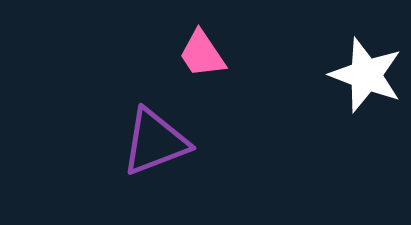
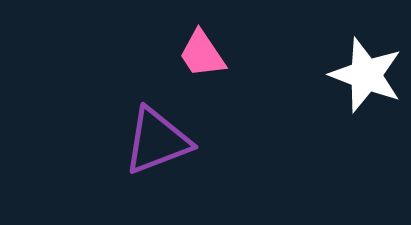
purple triangle: moved 2 px right, 1 px up
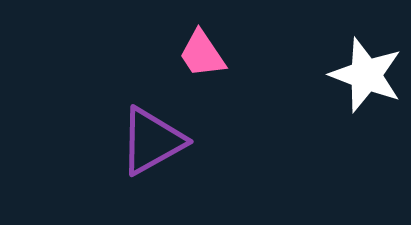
purple triangle: moved 5 px left; rotated 8 degrees counterclockwise
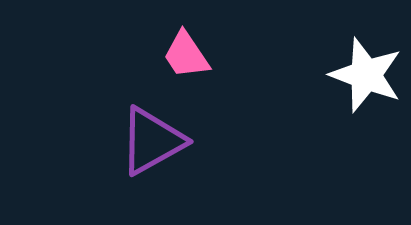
pink trapezoid: moved 16 px left, 1 px down
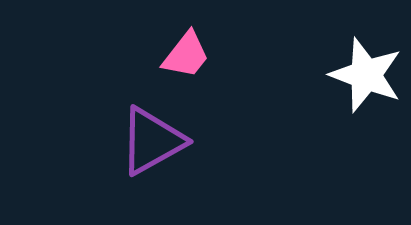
pink trapezoid: rotated 108 degrees counterclockwise
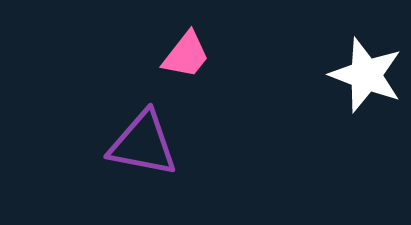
purple triangle: moved 9 px left, 3 px down; rotated 40 degrees clockwise
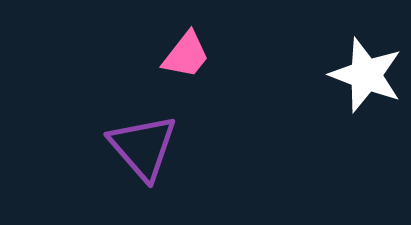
purple triangle: moved 3 px down; rotated 38 degrees clockwise
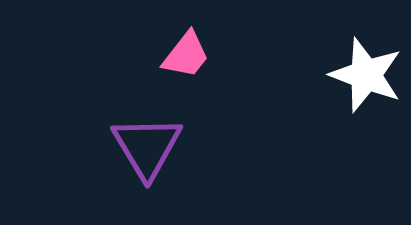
purple triangle: moved 4 px right; rotated 10 degrees clockwise
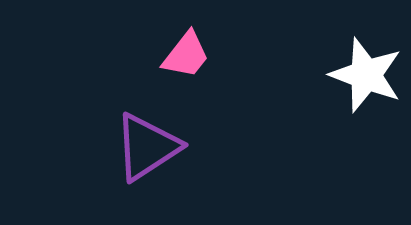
purple triangle: rotated 28 degrees clockwise
